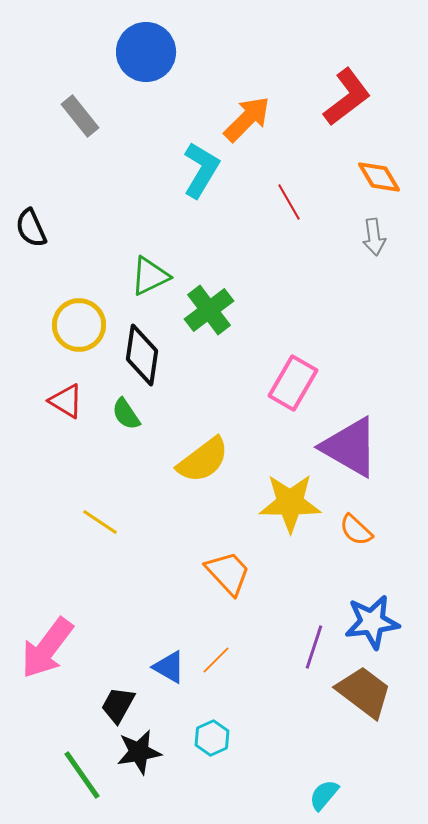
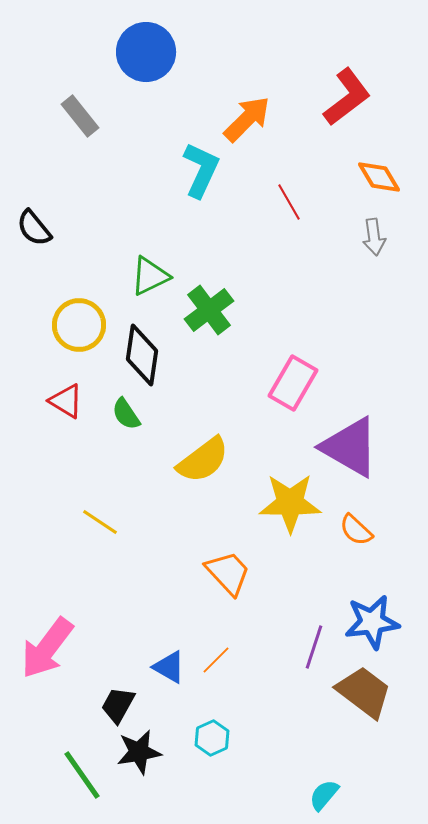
cyan L-shape: rotated 6 degrees counterclockwise
black semicircle: moved 3 px right; rotated 15 degrees counterclockwise
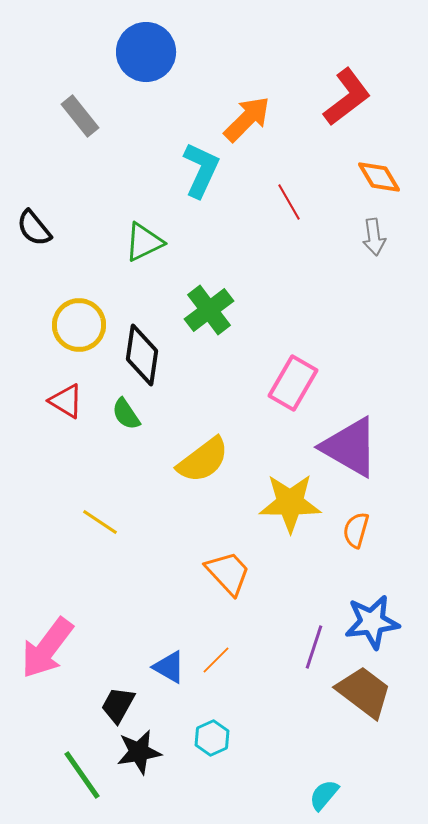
green triangle: moved 6 px left, 34 px up
orange semicircle: rotated 63 degrees clockwise
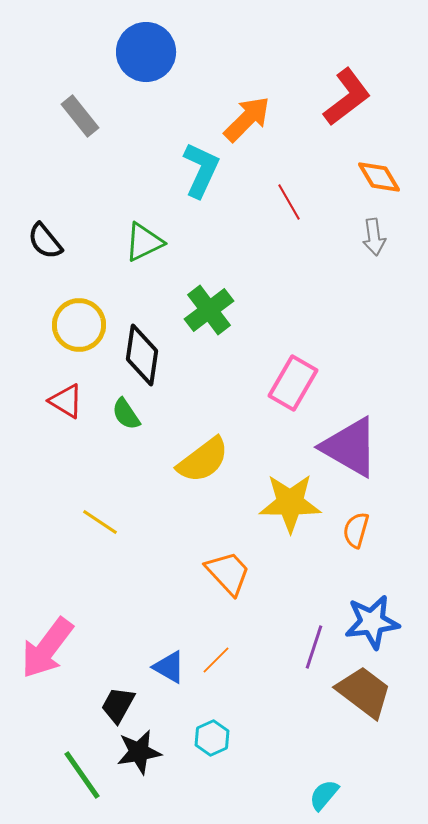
black semicircle: moved 11 px right, 13 px down
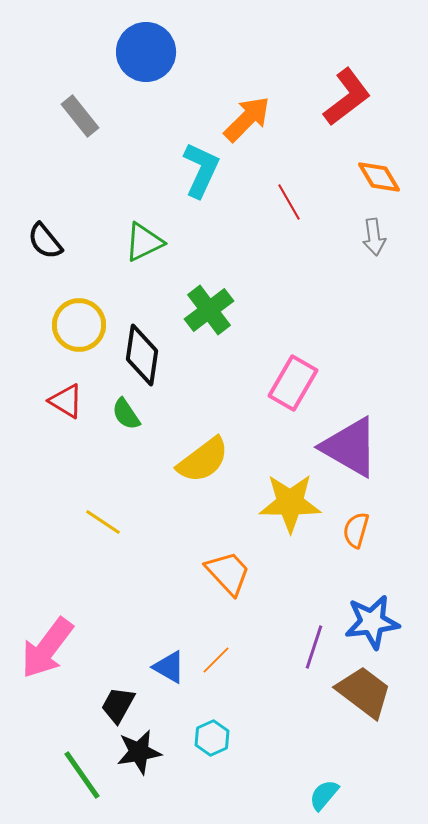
yellow line: moved 3 px right
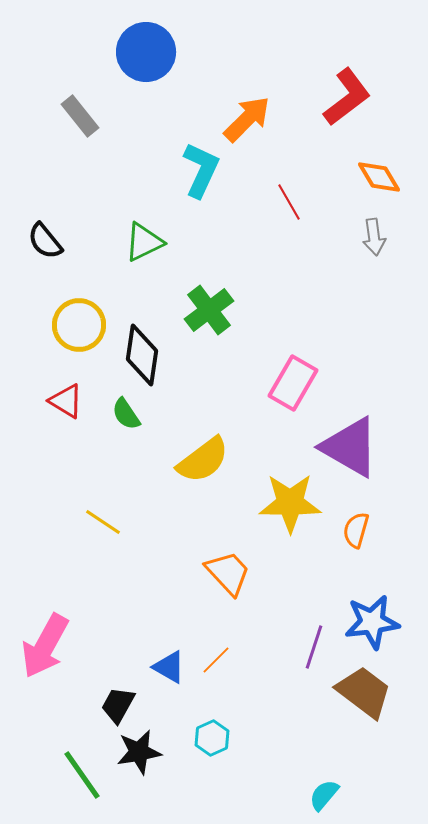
pink arrow: moved 2 px left, 2 px up; rotated 8 degrees counterclockwise
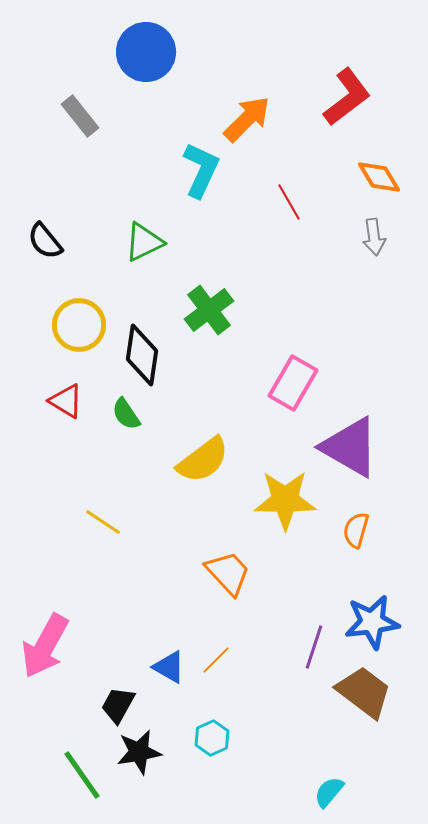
yellow star: moved 5 px left, 3 px up
cyan semicircle: moved 5 px right, 3 px up
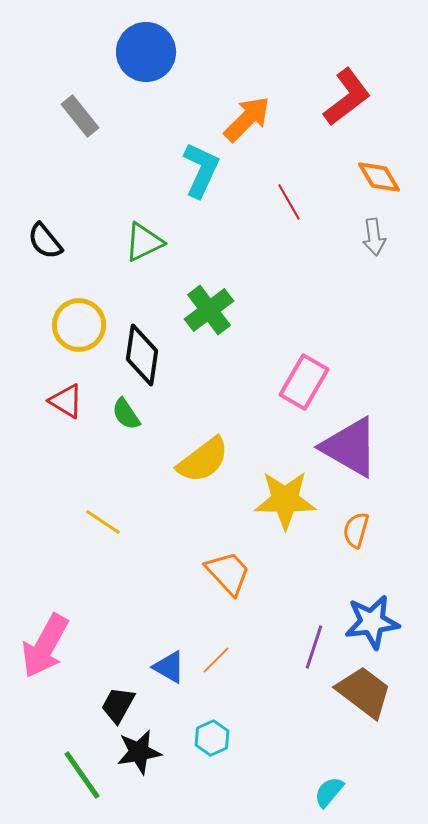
pink rectangle: moved 11 px right, 1 px up
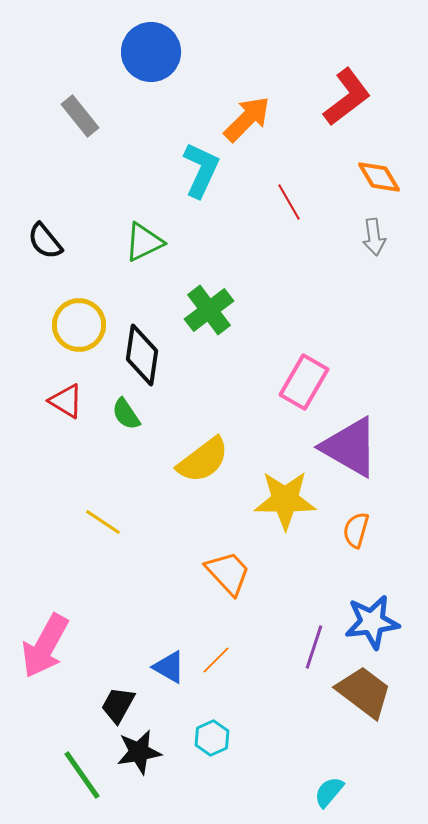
blue circle: moved 5 px right
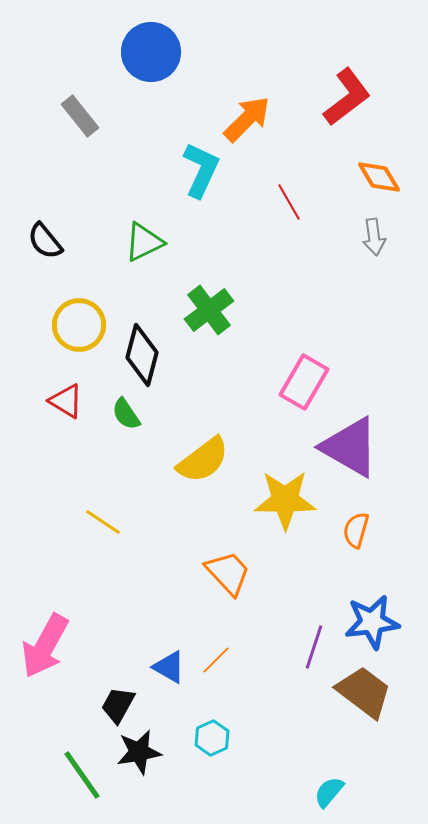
black diamond: rotated 6 degrees clockwise
